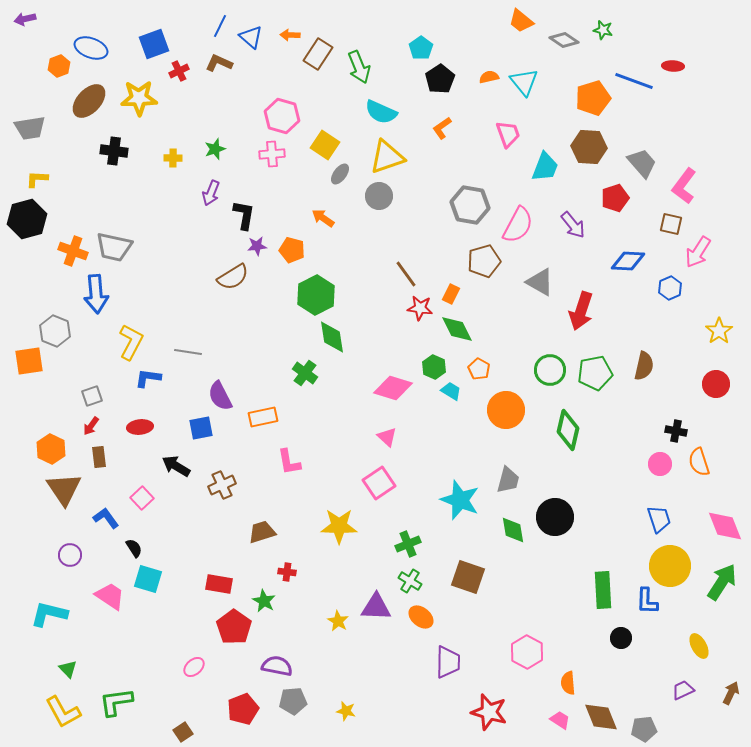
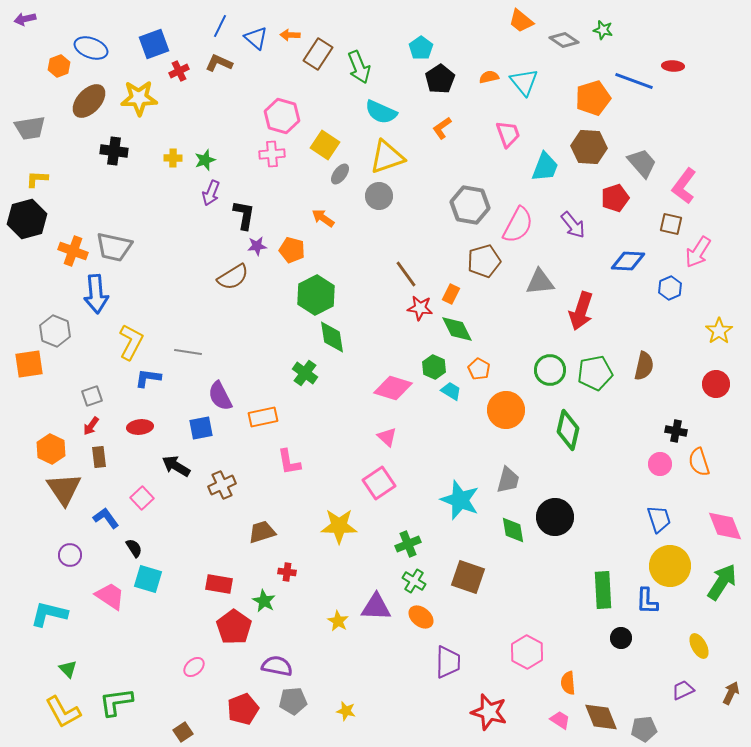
blue triangle at (251, 37): moved 5 px right, 1 px down
green star at (215, 149): moved 10 px left, 11 px down
gray triangle at (540, 282): rotated 36 degrees counterclockwise
orange square at (29, 361): moved 3 px down
green cross at (410, 581): moved 4 px right
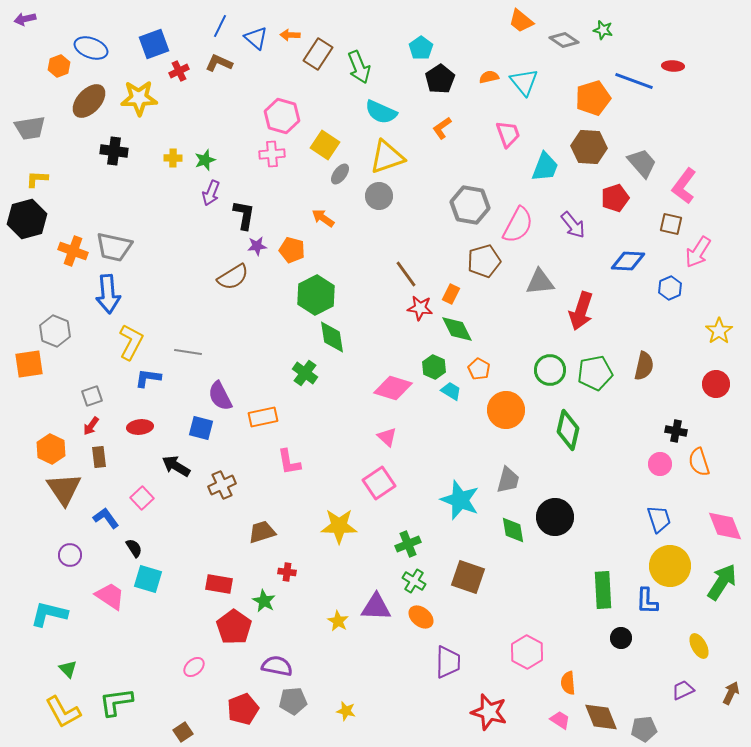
blue arrow at (96, 294): moved 12 px right
blue square at (201, 428): rotated 25 degrees clockwise
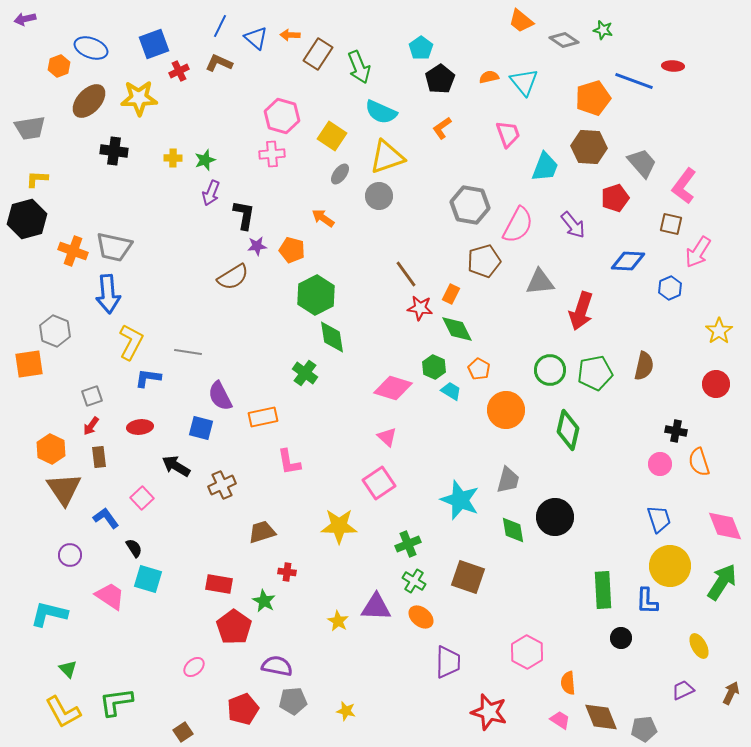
yellow square at (325, 145): moved 7 px right, 9 px up
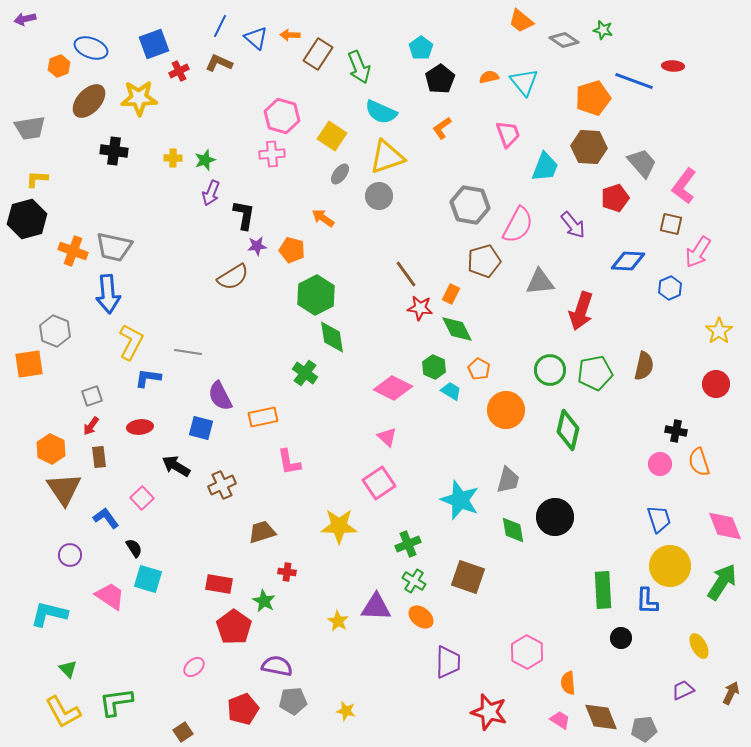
pink diamond at (393, 388): rotated 9 degrees clockwise
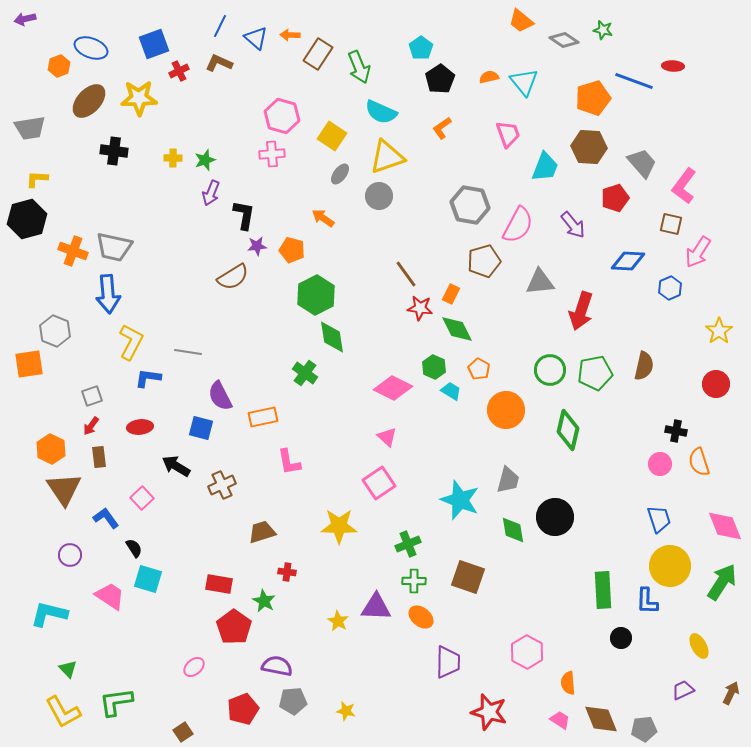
green cross at (414, 581): rotated 30 degrees counterclockwise
brown diamond at (601, 717): moved 2 px down
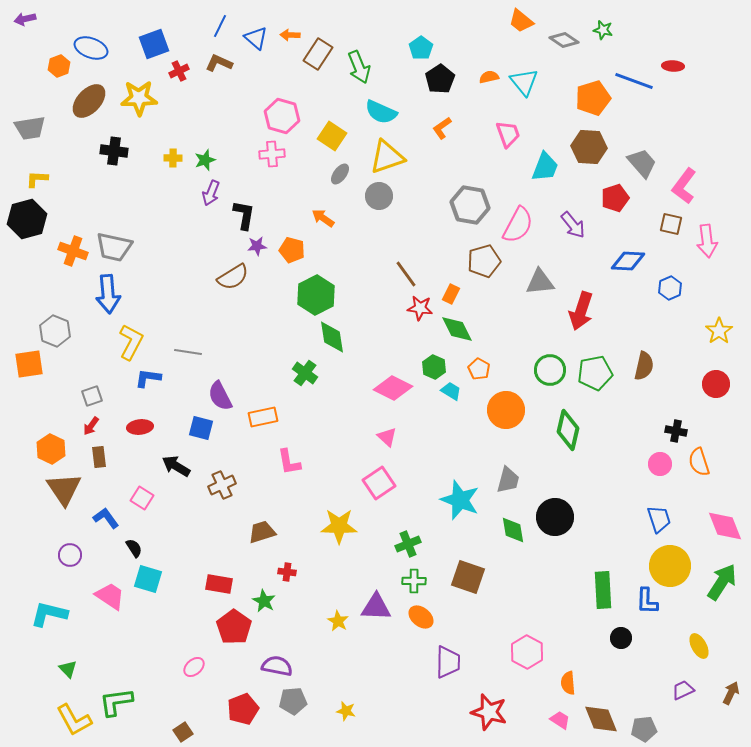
pink arrow at (698, 252): moved 9 px right, 11 px up; rotated 40 degrees counterclockwise
pink square at (142, 498): rotated 15 degrees counterclockwise
yellow L-shape at (63, 712): moved 11 px right, 8 px down
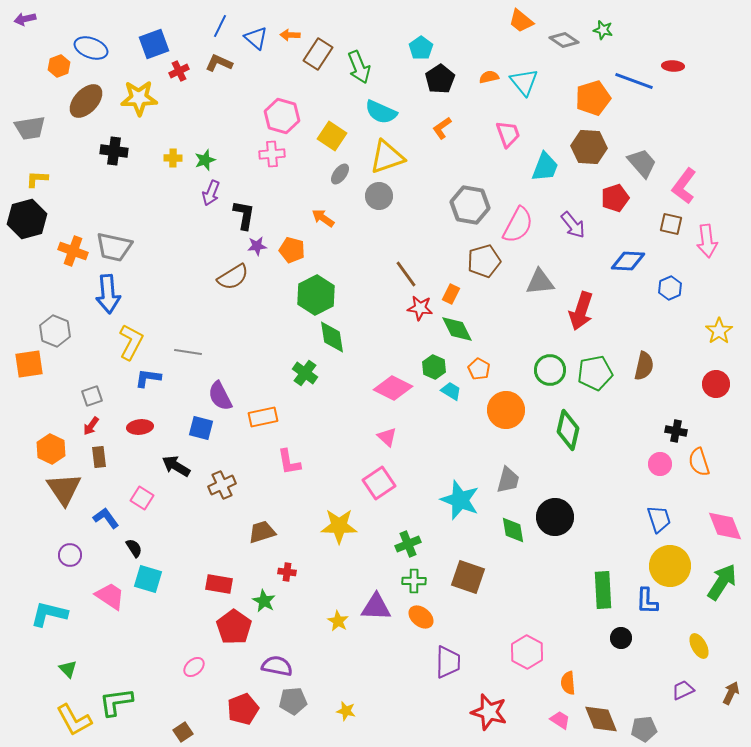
brown ellipse at (89, 101): moved 3 px left
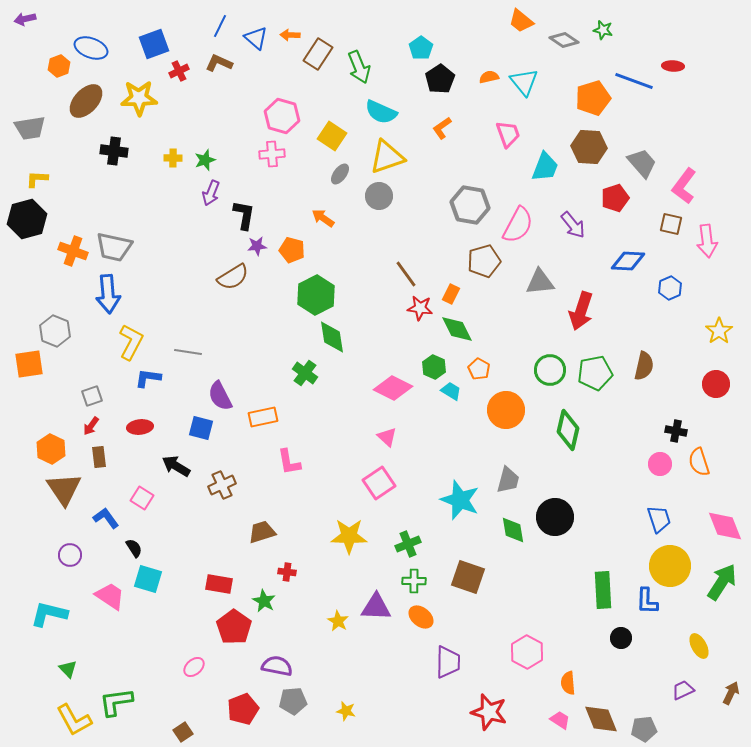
yellow star at (339, 526): moved 10 px right, 10 px down
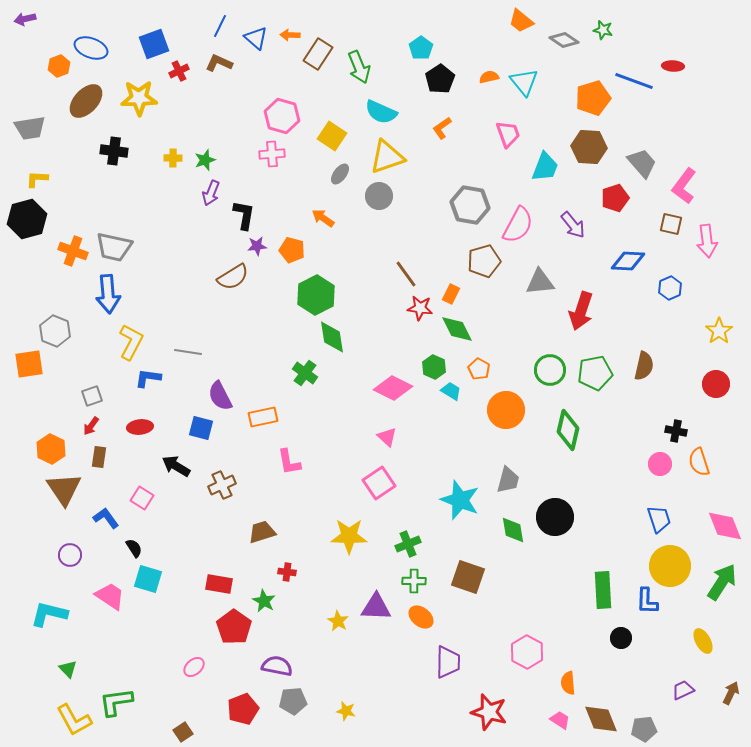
brown rectangle at (99, 457): rotated 15 degrees clockwise
yellow ellipse at (699, 646): moved 4 px right, 5 px up
